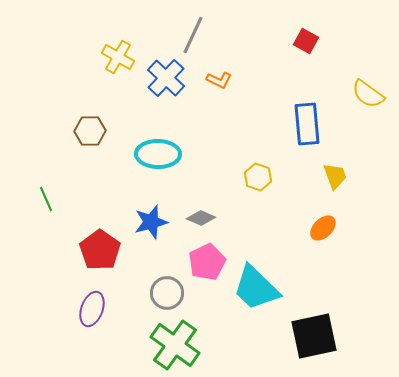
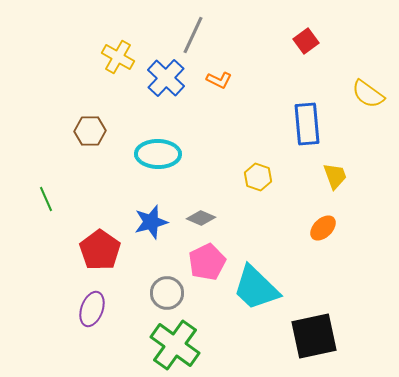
red square: rotated 25 degrees clockwise
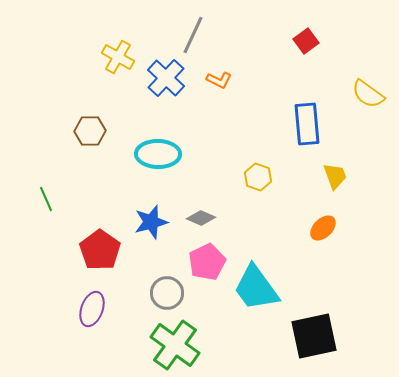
cyan trapezoid: rotated 10 degrees clockwise
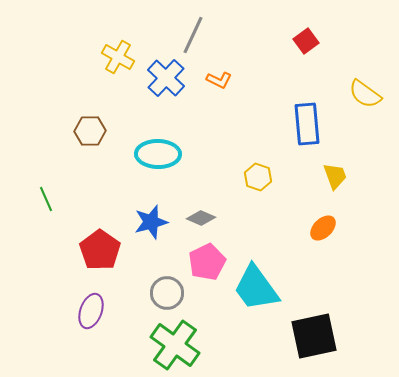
yellow semicircle: moved 3 px left
purple ellipse: moved 1 px left, 2 px down
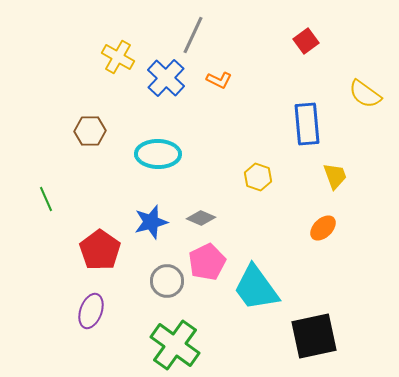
gray circle: moved 12 px up
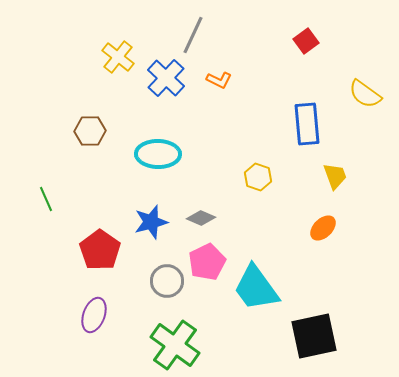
yellow cross: rotated 8 degrees clockwise
purple ellipse: moved 3 px right, 4 px down
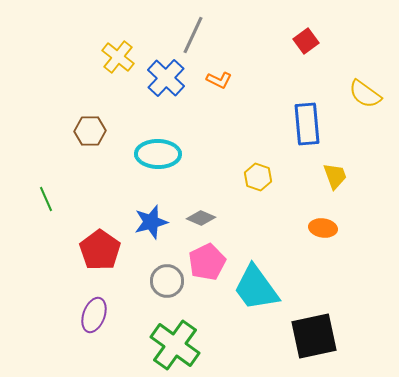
orange ellipse: rotated 52 degrees clockwise
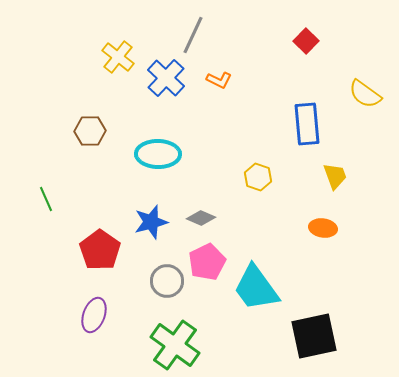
red square: rotated 10 degrees counterclockwise
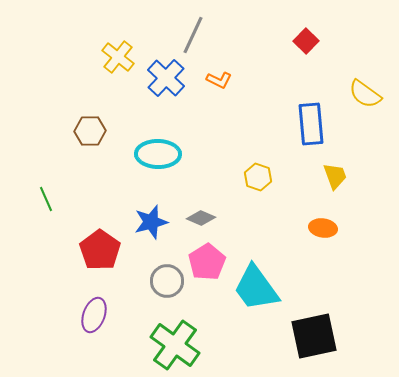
blue rectangle: moved 4 px right
pink pentagon: rotated 6 degrees counterclockwise
